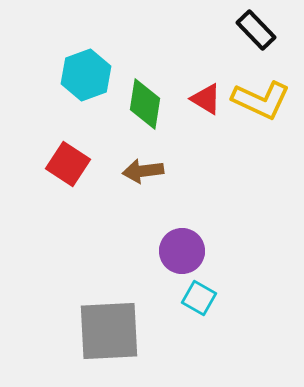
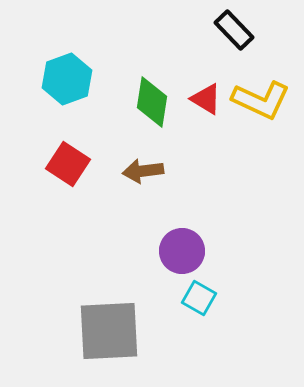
black rectangle: moved 22 px left
cyan hexagon: moved 19 px left, 4 px down
green diamond: moved 7 px right, 2 px up
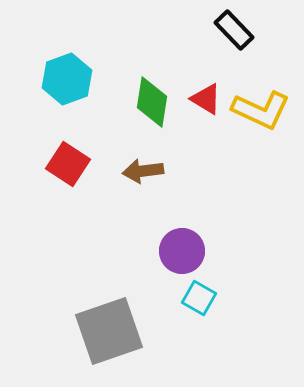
yellow L-shape: moved 10 px down
gray square: rotated 16 degrees counterclockwise
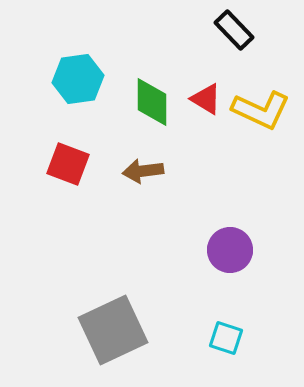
cyan hexagon: moved 11 px right; rotated 12 degrees clockwise
green diamond: rotated 9 degrees counterclockwise
red square: rotated 12 degrees counterclockwise
purple circle: moved 48 px right, 1 px up
cyan square: moved 27 px right, 40 px down; rotated 12 degrees counterclockwise
gray square: moved 4 px right, 1 px up; rotated 6 degrees counterclockwise
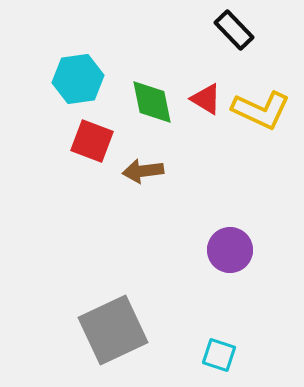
green diamond: rotated 12 degrees counterclockwise
red square: moved 24 px right, 23 px up
cyan square: moved 7 px left, 17 px down
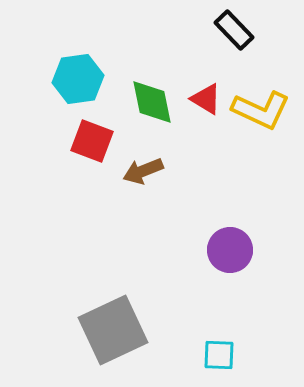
brown arrow: rotated 15 degrees counterclockwise
cyan square: rotated 16 degrees counterclockwise
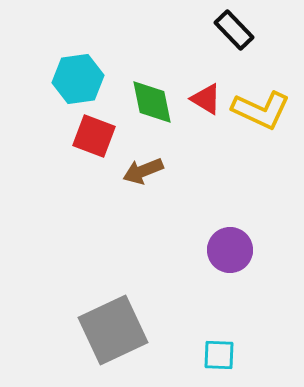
red square: moved 2 px right, 5 px up
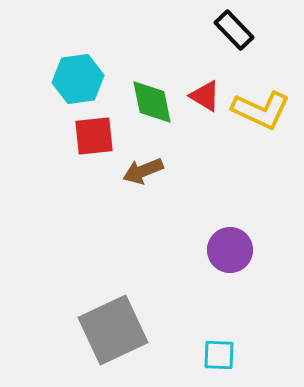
red triangle: moved 1 px left, 3 px up
red square: rotated 27 degrees counterclockwise
